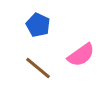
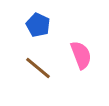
pink semicircle: rotated 76 degrees counterclockwise
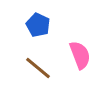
pink semicircle: moved 1 px left
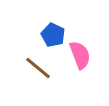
blue pentagon: moved 15 px right, 10 px down
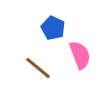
blue pentagon: moved 7 px up
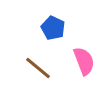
pink semicircle: moved 4 px right, 6 px down
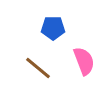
blue pentagon: rotated 25 degrees counterclockwise
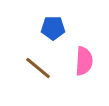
pink semicircle: rotated 24 degrees clockwise
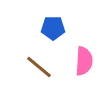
brown line: moved 1 px right, 1 px up
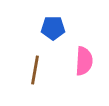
brown line: moved 4 px left, 3 px down; rotated 60 degrees clockwise
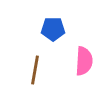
blue pentagon: moved 1 px down
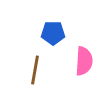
blue pentagon: moved 4 px down
